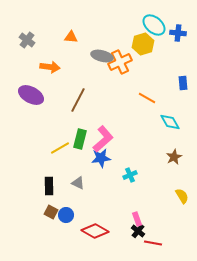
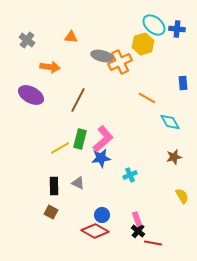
blue cross: moved 1 px left, 4 px up
brown star: rotated 14 degrees clockwise
black rectangle: moved 5 px right
blue circle: moved 36 px right
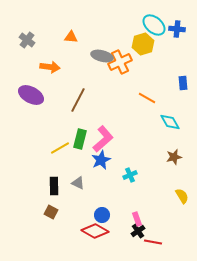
blue star: moved 2 px down; rotated 18 degrees counterclockwise
black cross: rotated 16 degrees clockwise
red line: moved 1 px up
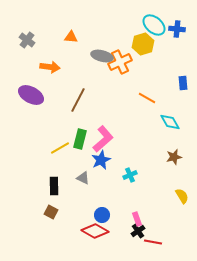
gray triangle: moved 5 px right, 5 px up
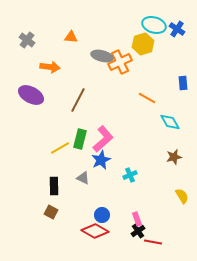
cyan ellipse: rotated 25 degrees counterclockwise
blue cross: rotated 28 degrees clockwise
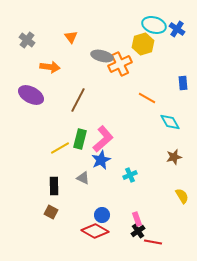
orange triangle: rotated 48 degrees clockwise
orange cross: moved 2 px down
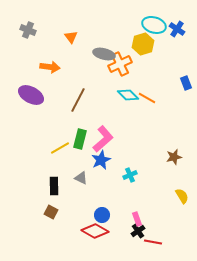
gray cross: moved 1 px right, 10 px up; rotated 14 degrees counterclockwise
gray ellipse: moved 2 px right, 2 px up
blue rectangle: moved 3 px right; rotated 16 degrees counterclockwise
cyan diamond: moved 42 px left, 27 px up; rotated 15 degrees counterclockwise
gray triangle: moved 2 px left
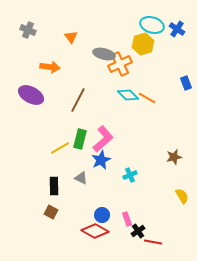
cyan ellipse: moved 2 px left
pink rectangle: moved 10 px left
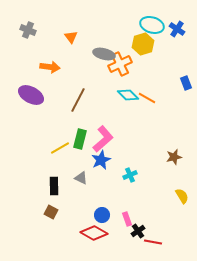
red diamond: moved 1 px left, 2 px down
